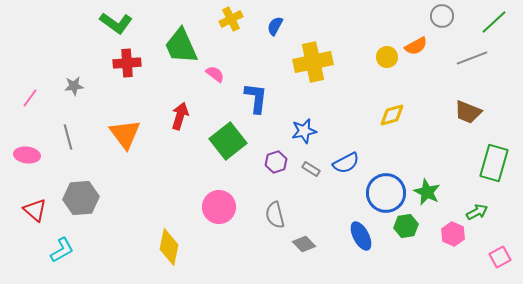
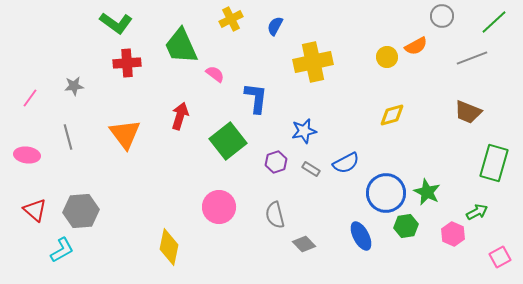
gray hexagon at (81, 198): moved 13 px down
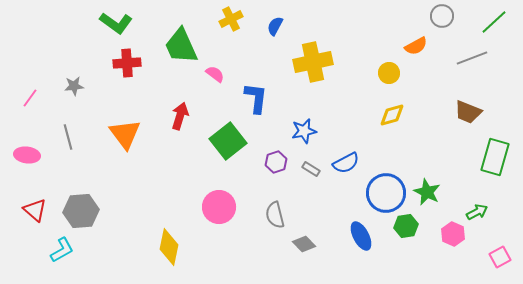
yellow circle at (387, 57): moved 2 px right, 16 px down
green rectangle at (494, 163): moved 1 px right, 6 px up
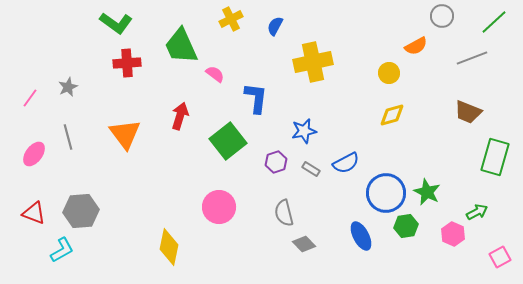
gray star at (74, 86): moved 6 px left, 1 px down; rotated 18 degrees counterclockwise
pink ellipse at (27, 155): moved 7 px right, 1 px up; rotated 60 degrees counterclockwise
red triangle at (35, 210): moved 1 px left, 3 px down; rotated 20 degrees counterclockwise
gray semicircle at (275, 215): moved 9 px right, 2 px up
